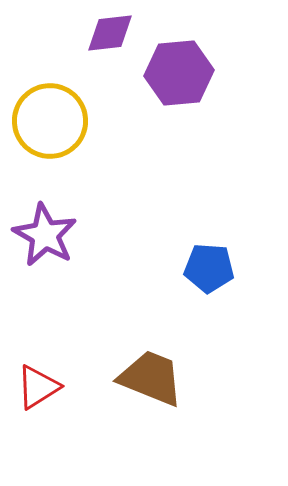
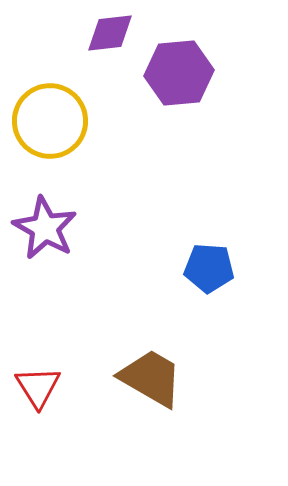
purple star: moved 7 px up
brown trapezoid: rotated 8 degrees clockwise
red triangle: rotated 30 degrees counterclockwise
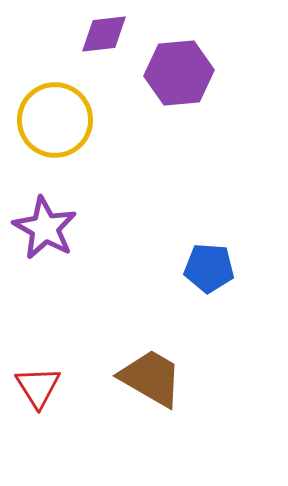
purple diamond: moved 6 px left, 1 px down
yellow circle: moved 5 px right, 1 px up
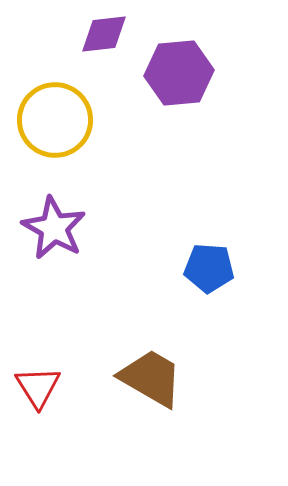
purple star: moved 9 px right
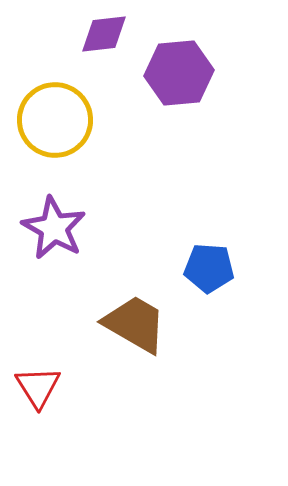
brown trapezoid: moved 16 px left, 54 px up
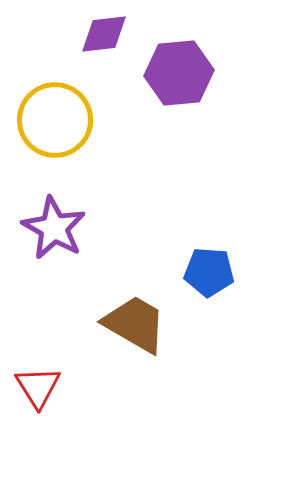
blue pentagon: moved 4 px down
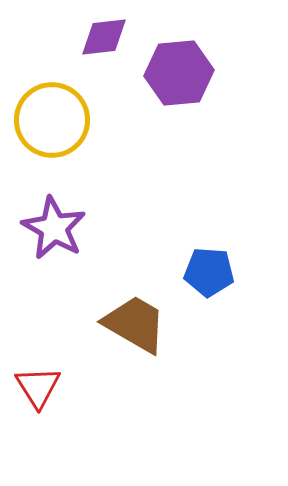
purple diamond: moved 3 px down
yellow circle: moved 3 px left
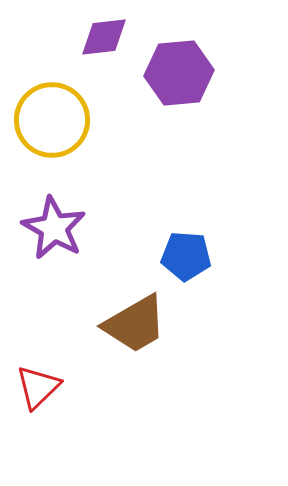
blue pentagon: moved 23 px left, 16 px up
brown trapezoid: rotated 120 degrees clockwise
red triangle: rotated 18 degrees clockwise
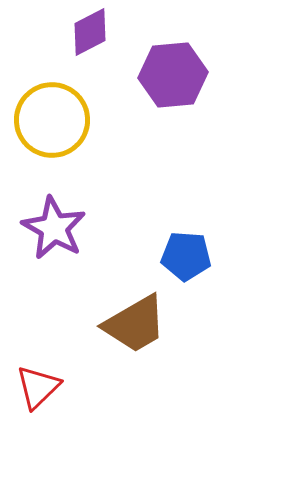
purple diamond: moved 14 px left, 5 px up; rotated 21 degrees counterclockwise
purple hexagon: moved 6 px left, 2 px down
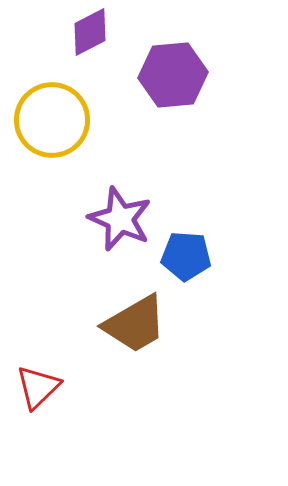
purple star: moved 66 px right, 9 px up; rotated 6 degrees counterclockwise
